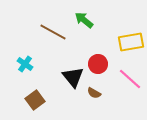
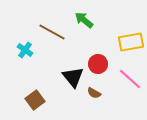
brown line: moved 1 px left
cyan cross: moved 14 px up
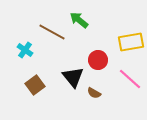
green arrow: moved 5 px left
red circle: moved 4 px up
brown square: moved 15 px up
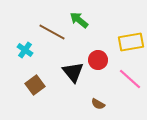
black triangle: moved 5 px up
brown semicircle: moved 4 px right, 11 px down
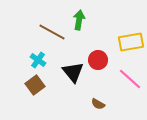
green arrow: rotated 60 degrees clockwise
cyan cross: moved 13 px right, 10 px down
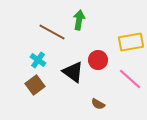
black triangle: rotated 15 degrees counterclockwise
